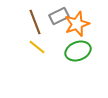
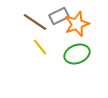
brown line: rotated 35 degrees counterclockwise
yellow line: moved 3 px right; rotated 12 degrees clockwise
green ellipse: moved 1 px left, 3 px down
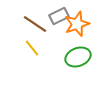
brown line: moved 2 px down
yellow line: moved 8 px left, 1 px down
green ellipse: moved 1 px right, 3 px down
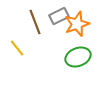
brown line: moved 2 px up; rotated 35 degrees clockwise
yellow line: moved 15 px left
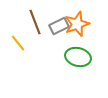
gray rectangle: moved 10 px down
yellow line: moved 1 px right, 5 px up
green ellipse: rotated 35 degrees clockwise
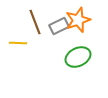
orange star: moved 1 px right, 4 px up
yellow line: rotated 48 degrees counterclockwise
green ellipse: rotated 40 degrees counterclockwise
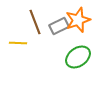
green ellipse: rotated 10 degrees counterclockwise
